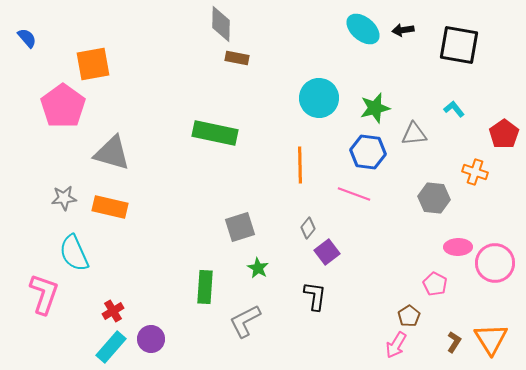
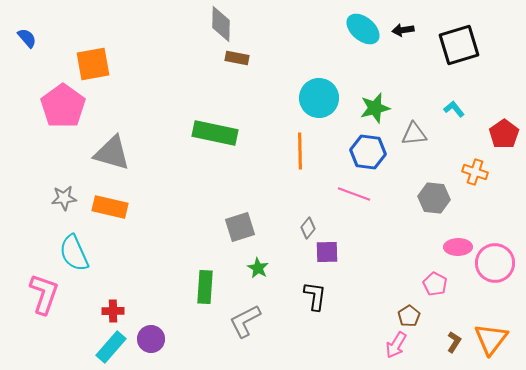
black square at (459, 45): rotated 27 degrees counterclockwise
orange line at (300, 165): moved 14 px up
purple square at (327, 252): rotated 35 degrees clockwise
red cross at (113, 311): rotated 30 degrees clockwise
orange triangle at (491, 339): rotated 9 degrees clockwise
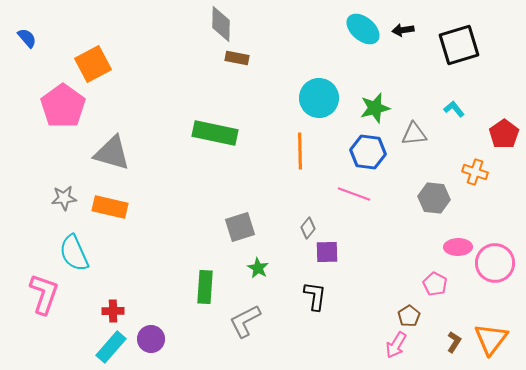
orange square at (93, 64): rotated 18 degrees counterclockwise
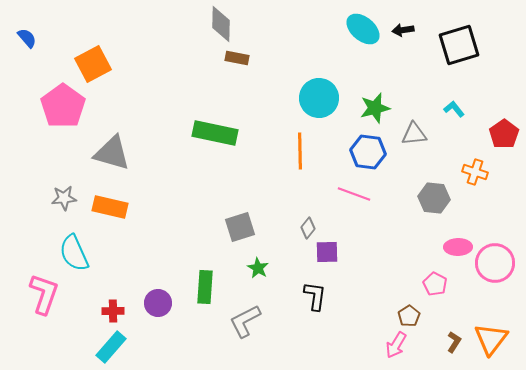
purple circle at (151, 339): moved 7 px right, 36 px up
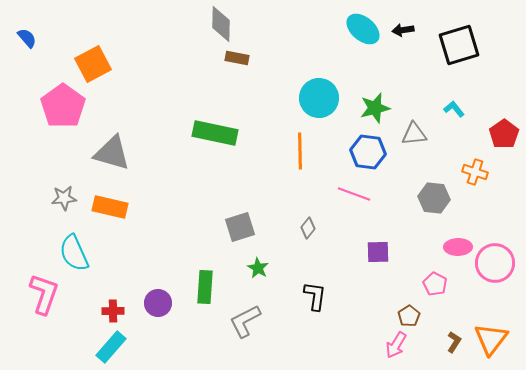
purple square at (327, 252): moved 51 px right
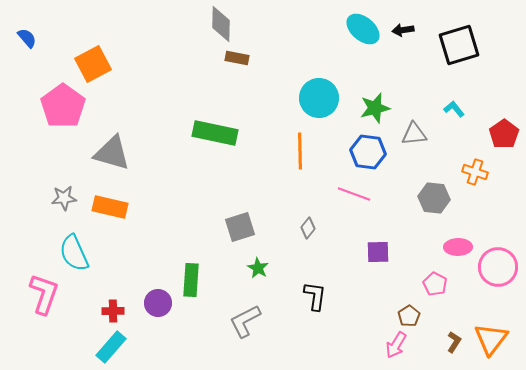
pink circle at (495, 263): moved 3 px right, 4 px down
green rectangle at (205, 287): moved 14 px left, 7 px up
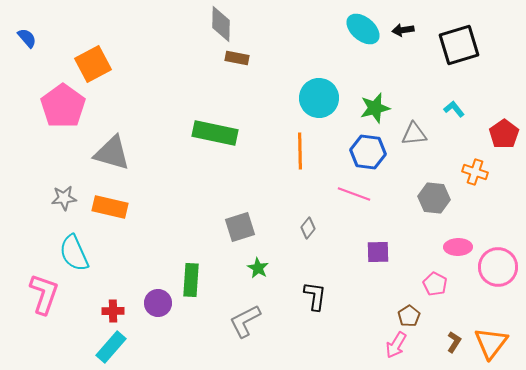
orange triangle at (491, 339): moved 4 px down
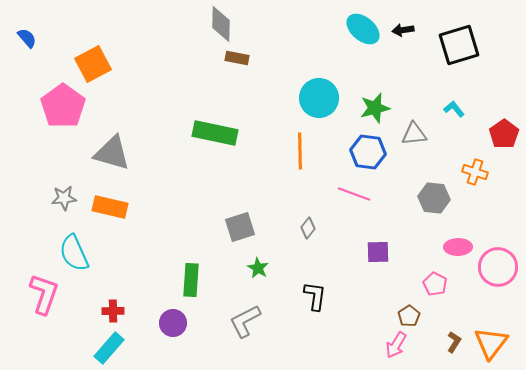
purple circle at (158, 303): moved 15 px right, 20 px down
cyan rectangle at (111, 347): moved 2 px left, 1 px down
